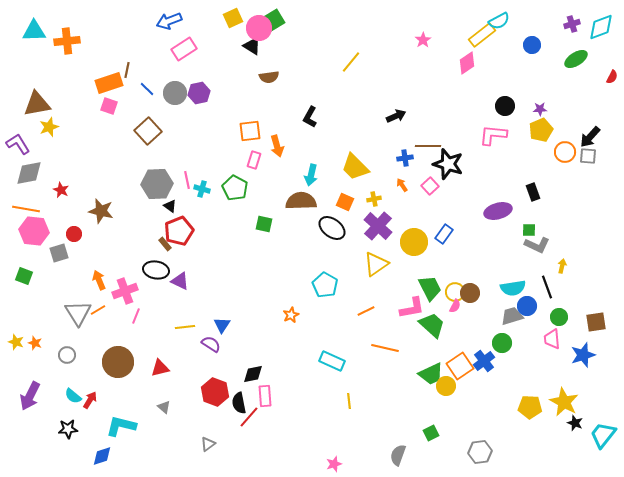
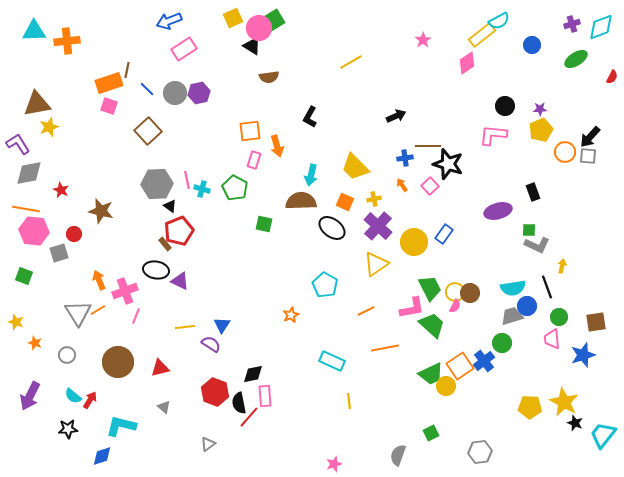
yellow line at (351, 62): rotated 20 degrees clockwise
yellow star at (16, 342): moved 20 px up
orange line at (385, 348): rotated 24 degrees counterclockwise
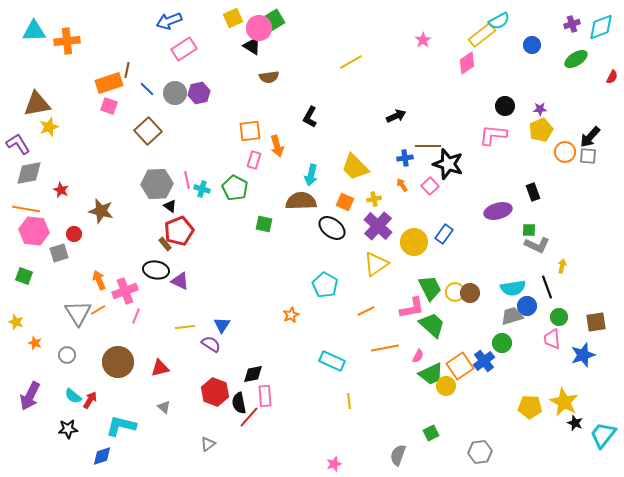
pink semicircle at (455, 306): moved 37 px left, 50 px down
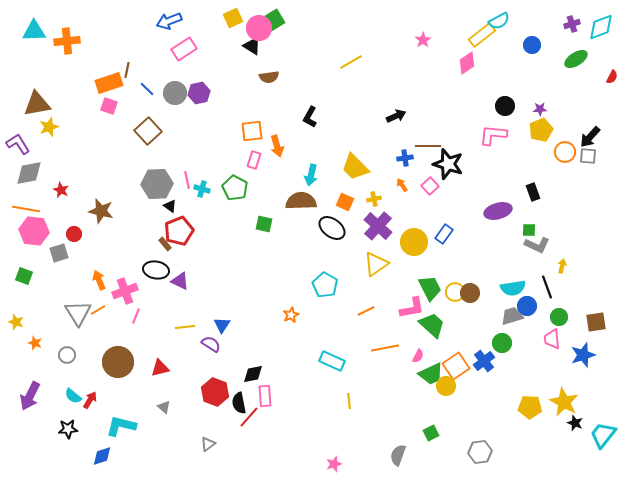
orange square at (250, 131): moved 2 px right
orange square at (460, 366): moved 4 px left
